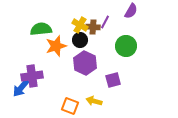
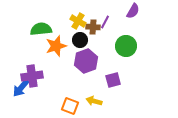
purple semicircle: moved 2 px right
yellow cross: moved 2 px left, 4 px up
purple hexagon: moved 1 px right, 2 px up; rotated 15 degrees clockwise
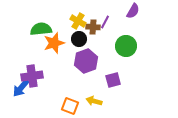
black circle: moved 1 px left, 1 px up
orange star: moved 2 px left, 3 px up
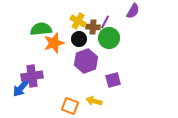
green circle: moved 17 px left, 8 px up
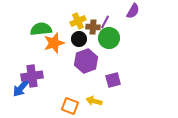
yellow cross: rotated 35 degrees clockwise
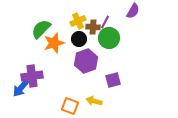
green semicircle: rotated 40 degrees counterclockwise
